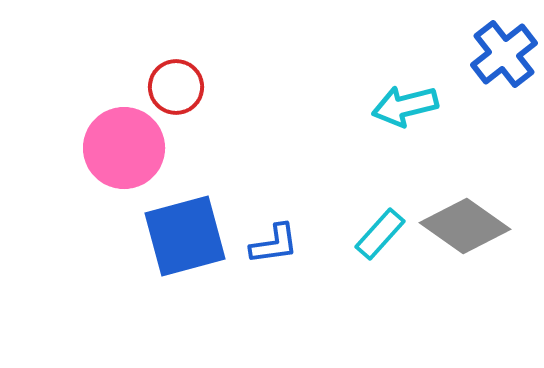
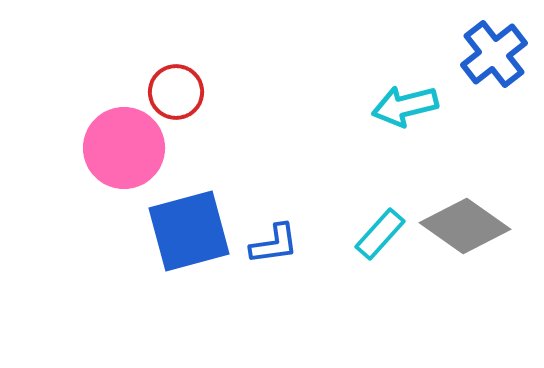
blue cross: moved 10 px left
red circle: moved 5 px down
blue square: moved 4 px right, 5 px up
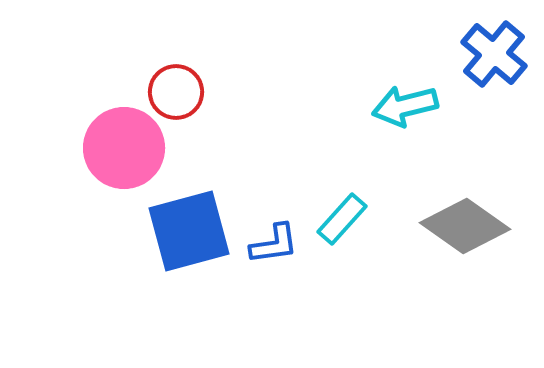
blue cross: rotated 12 degrees counterclockwise
cyan rectangle: moved 38 px left, 15 px up
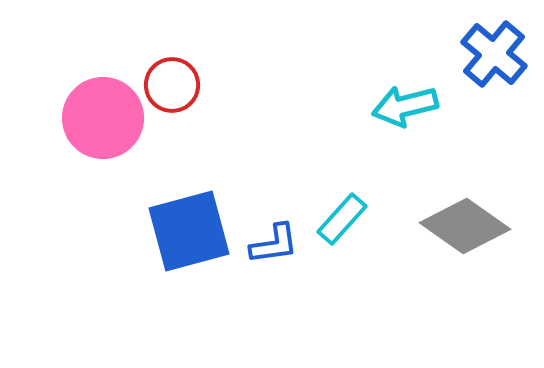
red circle: moved 4 px left, 7 px up
pink circle: moved 21 px left, 30 px up
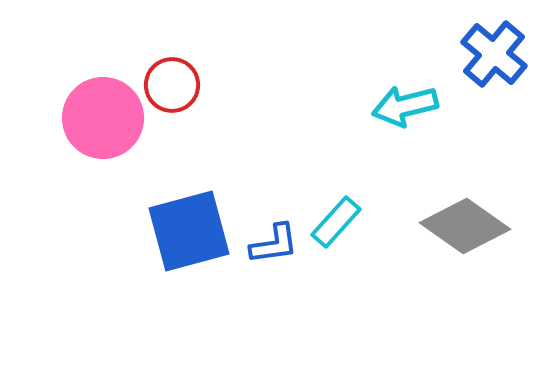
cyan rectangle: moved 6 px left, 3 px down
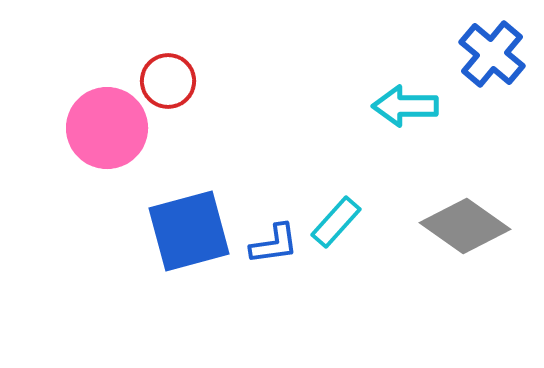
blue cross: moved 2 px left
red circle: moved 4 px left, 4 px up
cyan arrow: rotated 14 degrees clockwise
pink circle: moved 4 px right, 10 px down
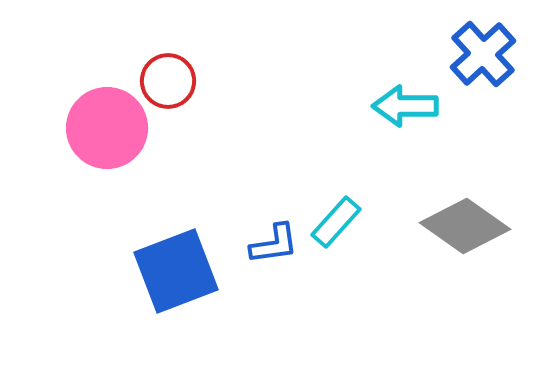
blue cross: moved 9 px left; rotated 8 degrees clockwise
blue square: moved 13 px left, 40 px down; rotated 6 degrees counterclockwise
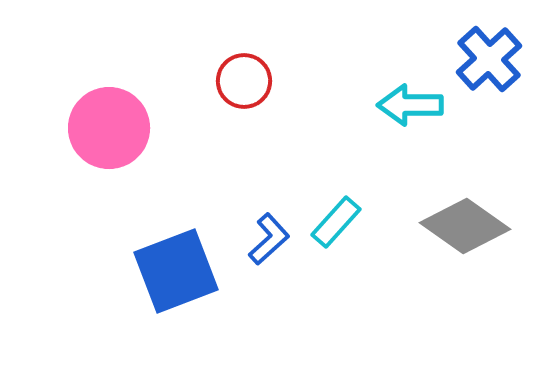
blue cross: moved 6 px right, 5 px down
red circle: moved 76 px right
cyan arrow: moved 5 px right, 1 px up
pink circle: moved 2 px right
blue L-shape: moved 5 px left, 5 px up; rotated 34 degrees counterclockwise
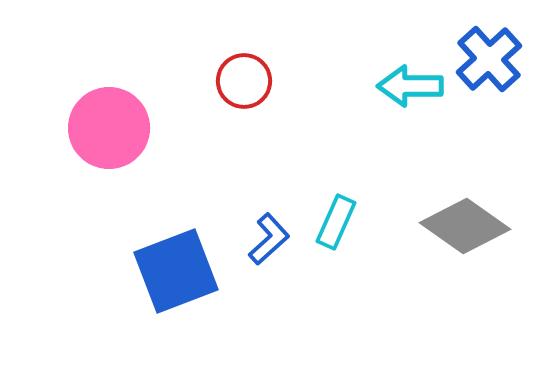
cyan arrow: moved 19 px up
cyan rectangle: rotated 18 degrees counterclockwise
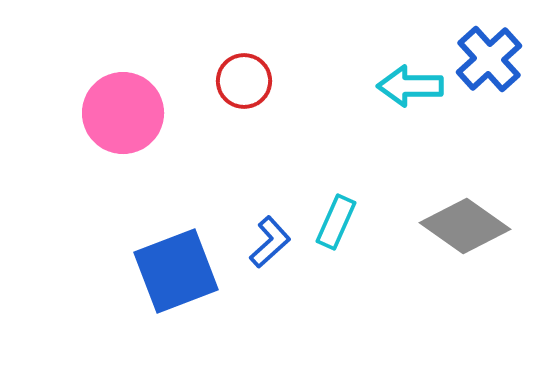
pink circle: moved 14 px right, 15 px up
blue L-shape: moved 1 px right, 3 px down
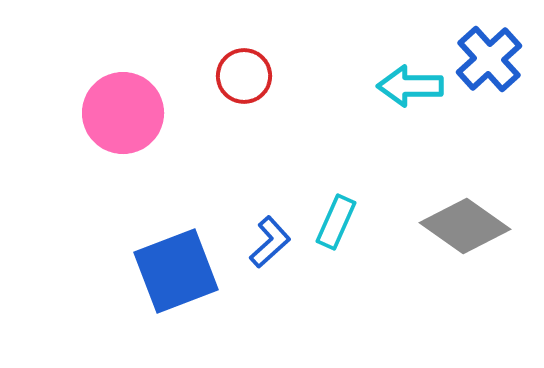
red circle: moved 5 px up
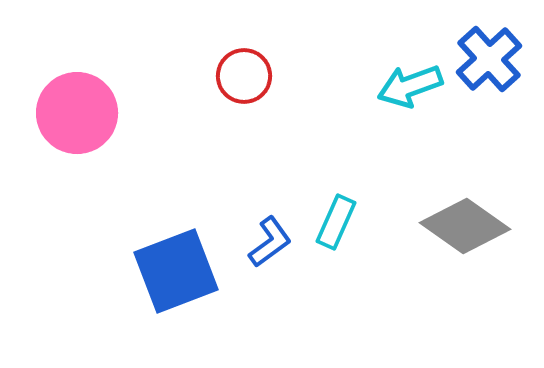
cyan arrow: rotated 20 degrees counterclockwise
pink circle: moved 46 px left
blue L-shape: rotated 6 degrees clockwise
